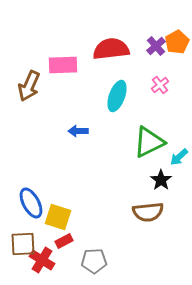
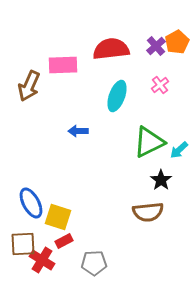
cyan arrow: moved 7 px up
gray pentagon: moved 2 px down
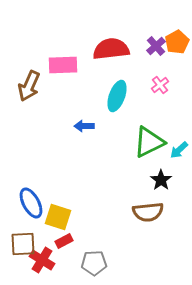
blue arrow: moved 6 px right, 5 px up
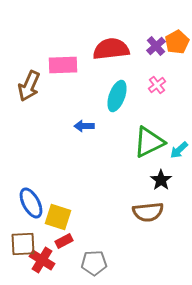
pink cross: moved 3 px left
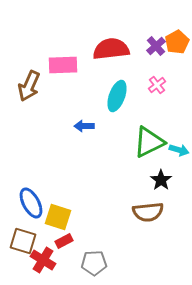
cyan arrow: rotated 120 degrees counterclockwise
brown square: moved 3 px up; rotated 20 degrees clockwise
red cross: moved 1 px right
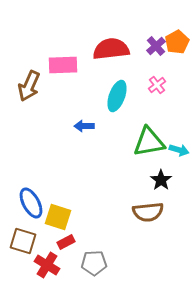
green triangle: rotated 16 degrees clockwise
red rectangle: moved 2 px right, 1 px down
red cross: moved 4 px right, 5 px down
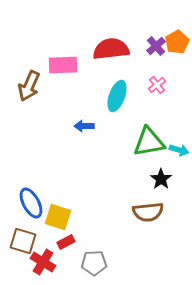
black star: moved 1 px up
red cross: moved 4 px left, 3 px up
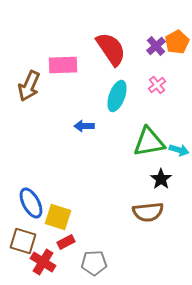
red semicircle: rotated 63 degrees clockwise
